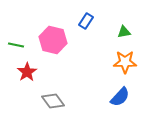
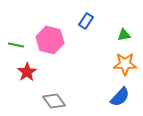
green triangle: moved 3 px down
pink hexagon: moved 3 px left
orange star: moved 2 px down
gray diamond: moved 1 px right
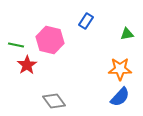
green triangle: moved 3 px right, 1 px up
orange star: moved 5 px left, 5 px down
red star: moved 7 px up
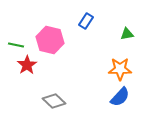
gray diamond: rotated 10 degrees counterclockwise
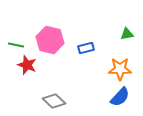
blue rectangle: moved 27 px down; rotated 42 degrees clockwise
red star: rotated 18 degrees counterclockwise
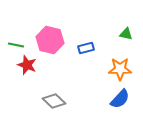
green triangle: moved 1 px left; rotated 24 degrees clockwise
blue semicircle: moved 2 px down
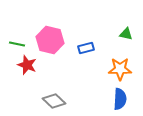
green line: moved 1 px right, 1 px up
blue semicircle: rotated 40 degrees counterclockwise
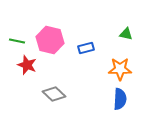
green line: moved 3 px up
gray diamond: moved 7 px up
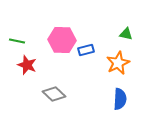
pink hexagon: moved 12 px right; rotated 12 degrees counterclockwise
blue rectangle: moved 2 px down
orange star: moved 2 px left, 6 px up; rotated 25 degrees counterclockwise
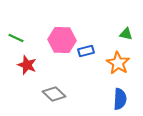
green line: moved 1 px left, 3 px up; rotated 14 degrees clockwise
blue rectangle: moved 1 px down
orange star: rotated 15 degrees counterclockwise
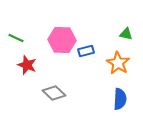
gray diamond: moved 1 px up
